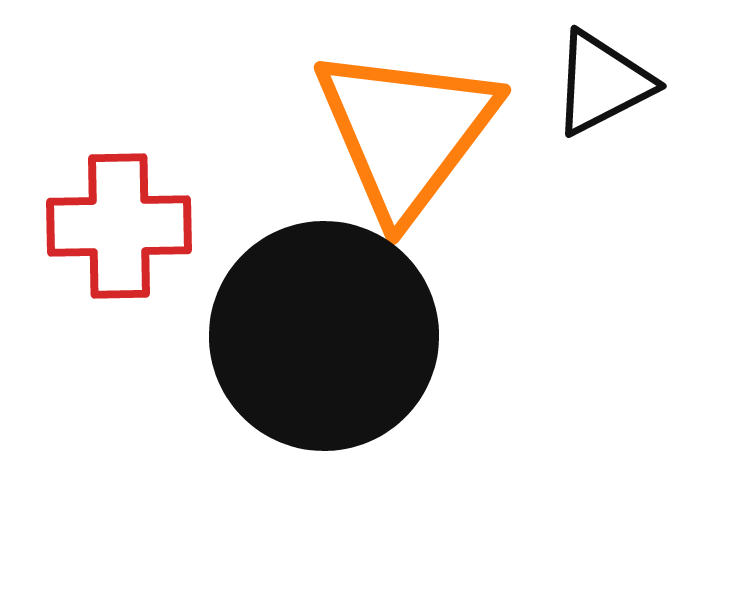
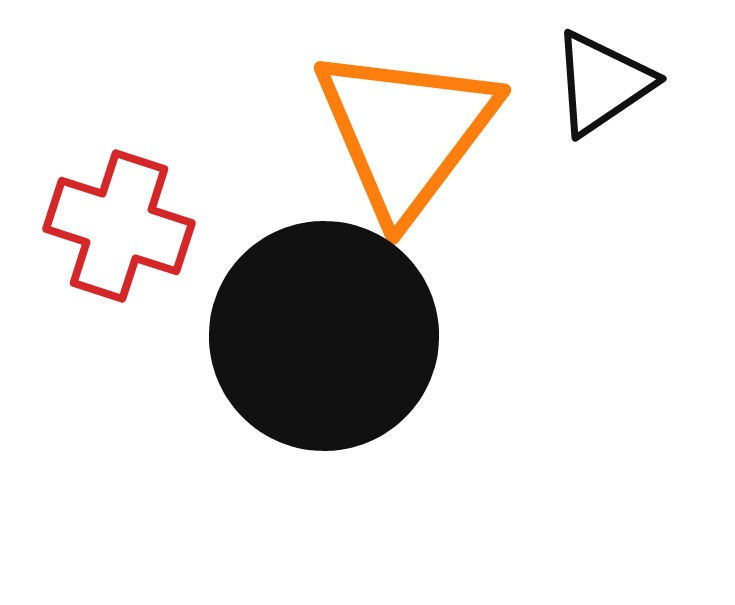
black triangle: rotated 7 degrees counterclockwise
red cross: rotated 19 degrees clockwise
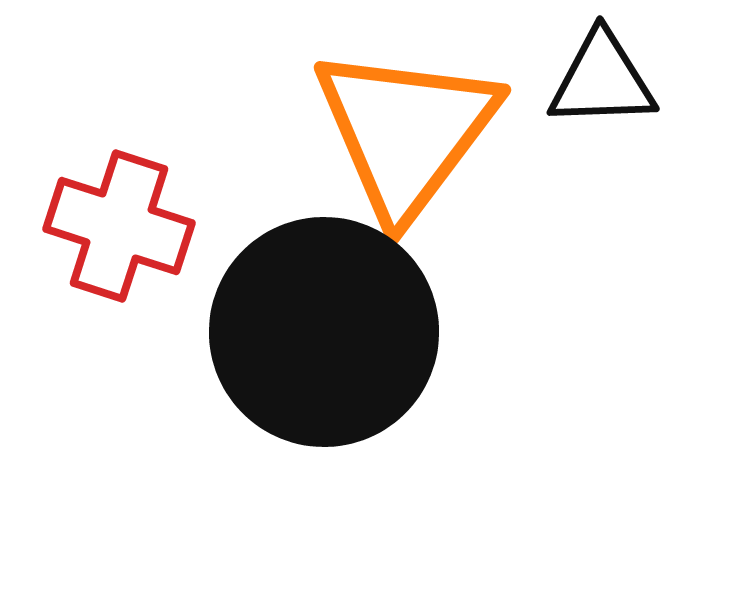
black triangle: moved 3 px up; rotated 32 degrees clockwise
black circle: moved 4 px up
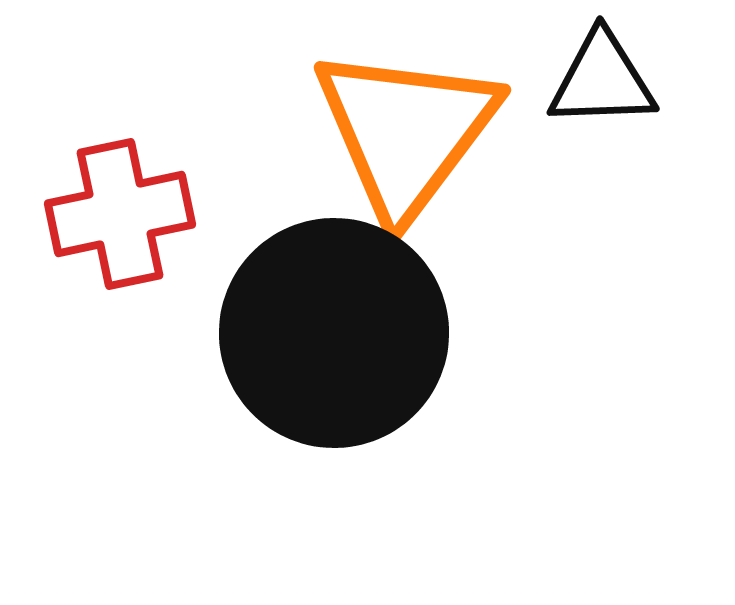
red cross: moved 1 px right, 12 px up; rotated 30 degrees counterclockwise
black circle: moved 10 px right, 1 px down
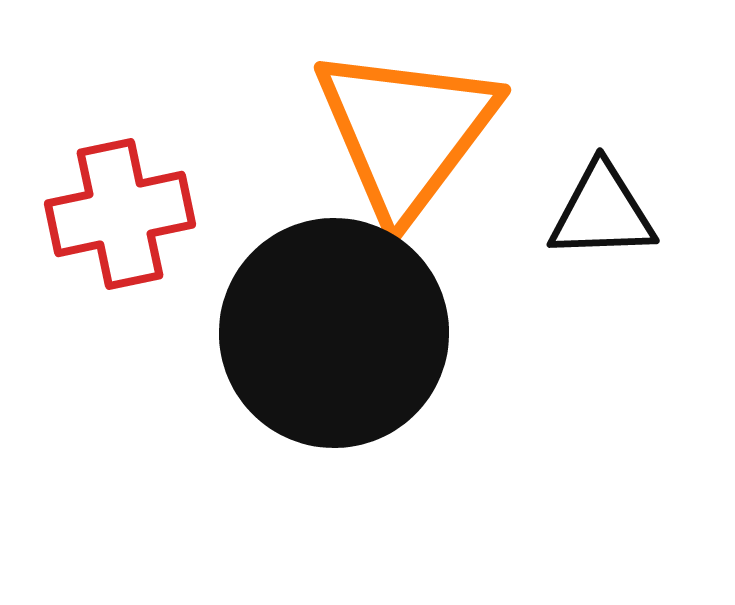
black triangle: moved 132 px down
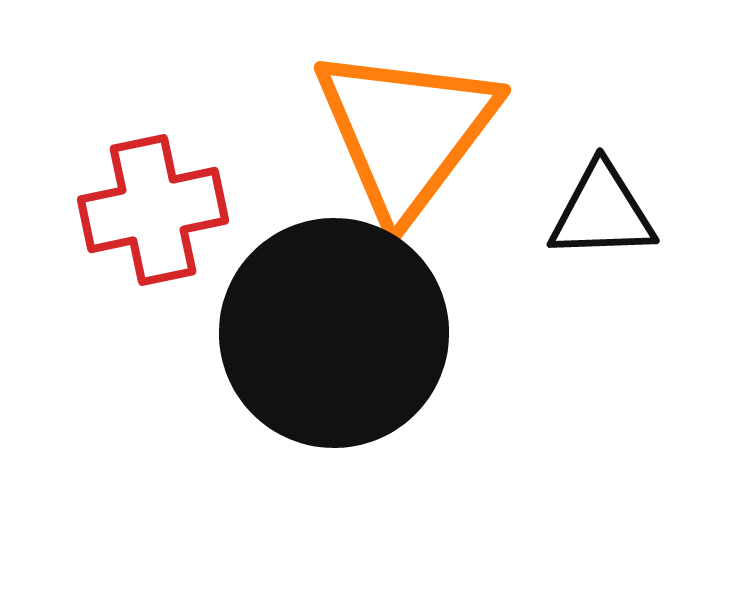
red cross: moved 33 px right, 4 px up
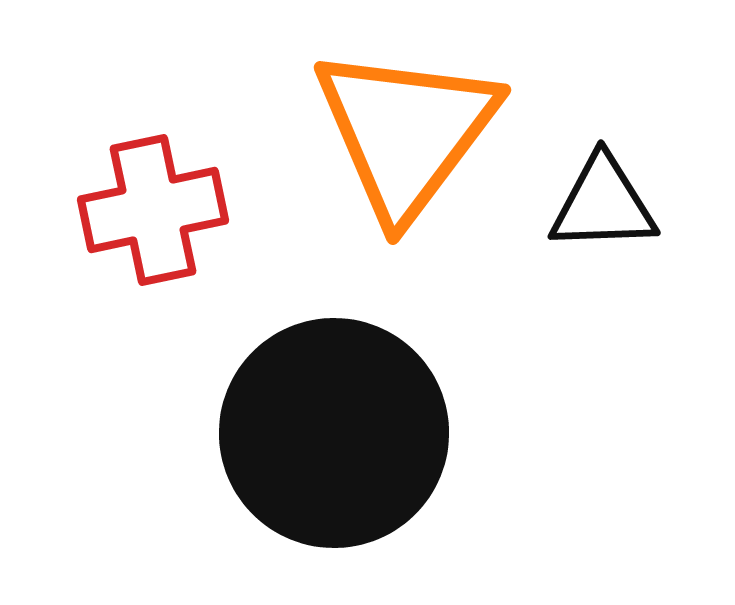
black triangle: moved 1 px right, 8 px up
black circle: moved 100 px down
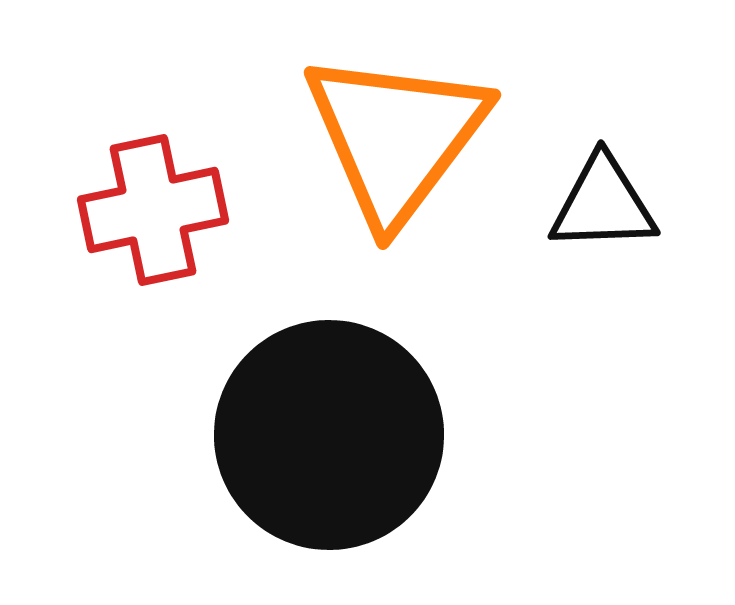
orange triangle: moved 10 px left, 5 px down
black circle: moved 5 px left, 2 px down
